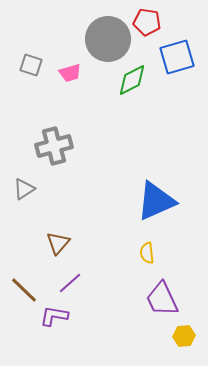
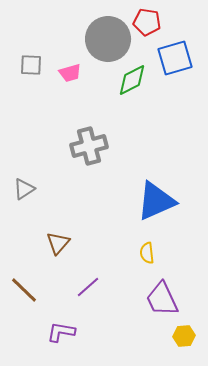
blue square: moved 2 px left, 1 px down
gray square: rotated 15 degrees counterclockwise
gray cross: moved 35 px right
purple line: moved 18 px right, 4 px down
purple L-shape: moved 7 px right, 16 px down
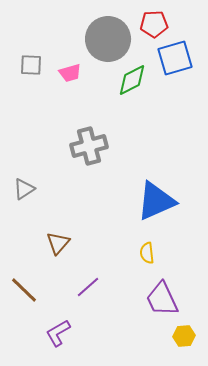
red pentagon: moved 7 px right, 2 px down; rotated 12 degrees counterclockwise
purple L-shape: moved 3 px left, 1 px down; rotated 40 degrees counterclockwise
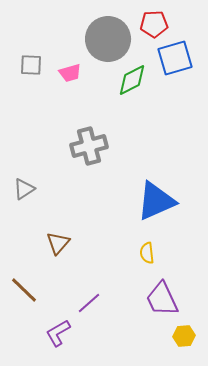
purple line: moved 1 px right, 16 px down
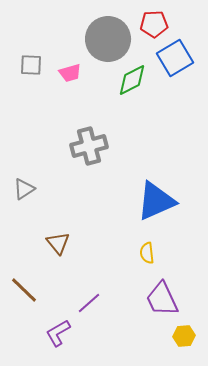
blue square: rotated 15 degrees counterclockwise
brown triangle: rotated 20 degrees counterclockwise
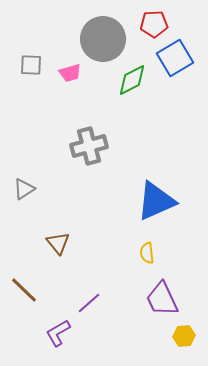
gray circle: moved 5 px left
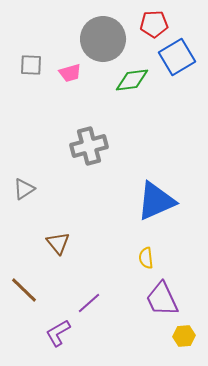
blue square: moved 2 px right, 1 px up
green diamond: rotated 20 degrees clockwise
yellow semicircle: moved 1 px left, 5 px down
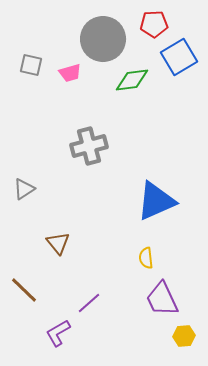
blue square: moved 2 px right
gray square: rotated 10 degrees clockwise
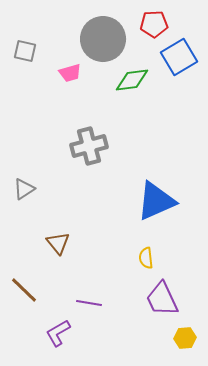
gray square: moved 6 px left, 14 px up
purple line: rotated 50 degrees clockwise
yellow hexagon: moved 1 px right, 2 px down
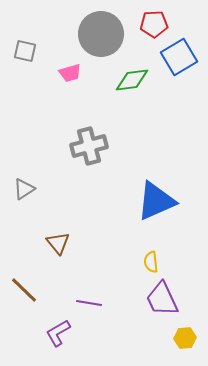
gray circle: moved 2 px left, 5 px up
yellow semicircle: moved 5 px right, 4 px down
